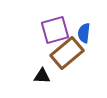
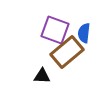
purple square: rotated 36 degrees clockwise
brown rectangle: moved 1 px up
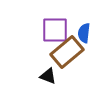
purple square: rotated 20 degrees counterclockwise
black triangle: moved 6 px right; rotated 18 degrees clockwise
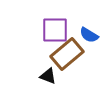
blue semicircle: moved 5 px right, 2 px down; rotated 66 degrees counterclockwise
brown rectangle: moved 2 px down
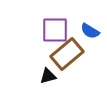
blue semicircle: moved 1 px right, 4 px up
black triangle: rotated 36 degrees counterclockwise
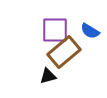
brown rectangle: moved 3 px left, 2 px up
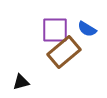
blue semicircle: moved 3 px left, 2 px up
black triangle: moved 27 px left, 6 px down
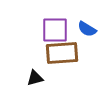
brown rectangle: moved 2 px left, 1 px down; rotated 36 degrees clockwise
black triangle: moved 14 px right, 4 px up
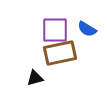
brown rectangle: moved 2 px left; rotated 8 degrees counterclockwise
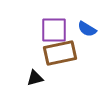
purple square: moved 1 px left
